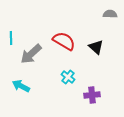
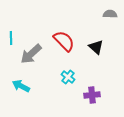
red semicircle: rotated 15 degrees clockwise
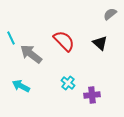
gray semicircle: rotated 40 degrees counterclockwise
cyan line: rotated 24 degrees counterclockwise
black triangle: moved 4 px right, 4 px up
gray arrow: rotated 80 degrees clockwise
cyan cross: moved 6 px down
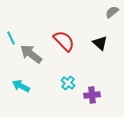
gray semicircle: moved 2 px right, 2 px up
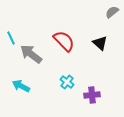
cyan cross: moved 1 px left, 1 px up
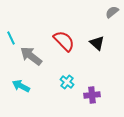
black triangle: moved 3 px left
gray arrow: moved 2 px down
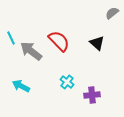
gray semicircle: moved 1 px down
red semicircle: moved 5 px left
gray arrow: moved 5 px up
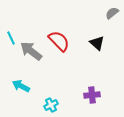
cyan cross: moved 16 px left, 23 px down; rotated 24 degrees clockwise
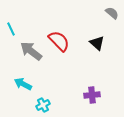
gray semicircle: rotated 80 degrees clockwise
cyan line: moved 9 px up
cyan arrow: moved 2 px right, 2 px up
cyan cross: moved 8 px left
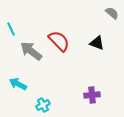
black triangle: rotated 21 degrees counterclockwise
cyan arrow: moved 5 px left
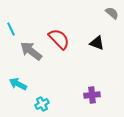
red semicircle: moved 2 px up
cyan cross: moved 1 px left, 1 px up
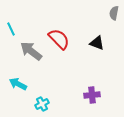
gray semicircle: moved 2 px right; rotated 120 degrees counterclockwise
